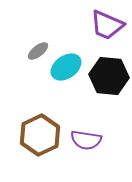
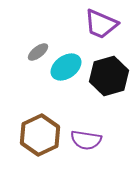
purple trapezoid: moved 6 px left, 1 px up
gray ellipse: moved 1 px down
black hexagon: rotated 21 degrees counterclockwise
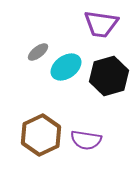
purple trapezoid: rotated 15 degrees counterclockwise
brown hexagon: moved 1 px right
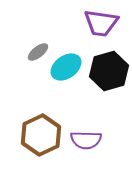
purple trapezoid: moved 1 px up
black hexagon: moved 5 px up
purple semicircle: rotated 8 degrees counterclockwise
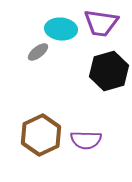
cyan ellipse: moved 5 px left, 38 px up; rotated 40 degrees clockwise
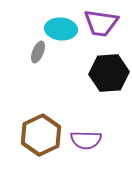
gray ellipse: rotated 30 degrees counterclockwise
black hexagon: moved 2 px down; rotated 12 degrees clockwise
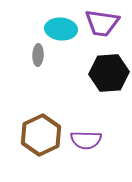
purple trapezoid: moved 1 px right
gray ellipse: moved 3 px down; rotated 20 degrees counterclockwise
